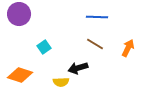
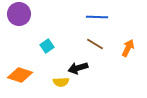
cyan square: moved 3 px right, 1 px up
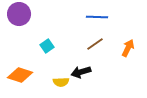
brown line: rotated 66 degrees counterclockwise
black arrow: moved 3 px right, 4 px down
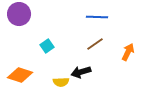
orange arrow: moved 4 px down
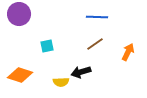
cyan square: rotated 24 degrees clockwise
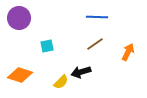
purple circle: moved 4 px down
yellow semicircle: rotated 42 degrees counterclockwise
